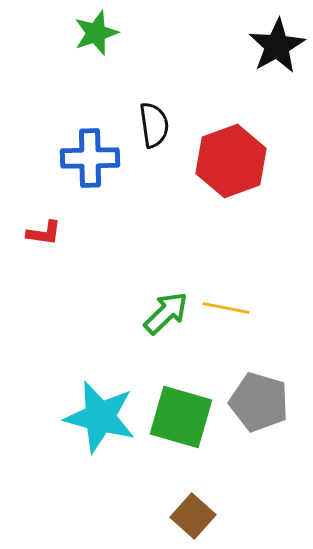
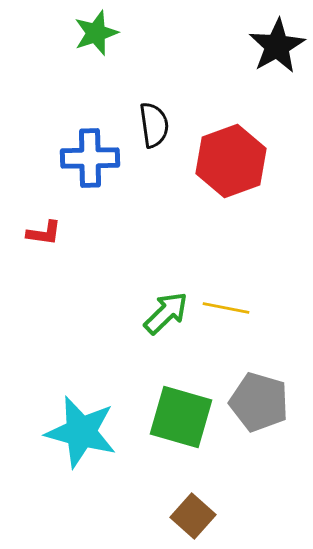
cyan star: moved 19 px left, 15 px down
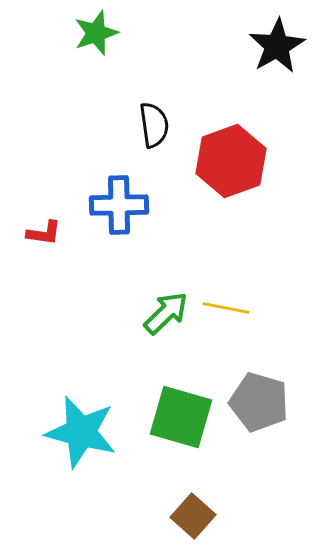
blue cross: moved 29 px right, 47 px down
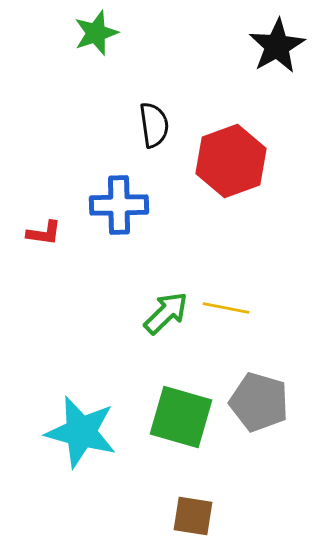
brown square: rotated 33 degrees counterclockwise
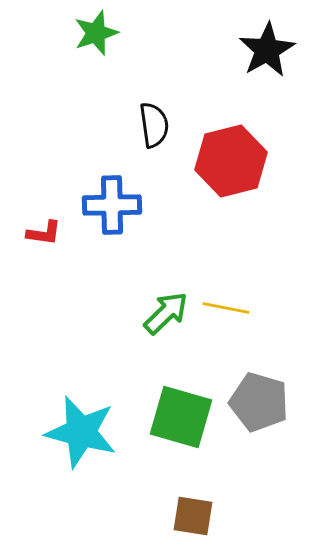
black star: moved 10 px left, 4 px down
red hexagon: rotated 6 degrees clockwise
blue cross: moved 7 px left
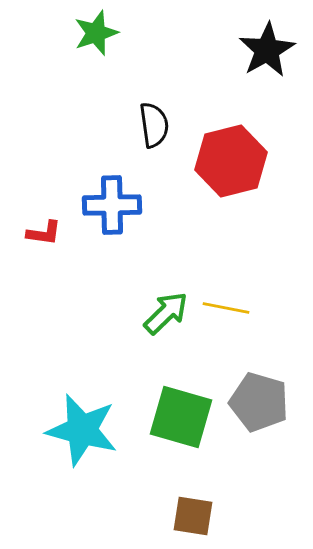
cyan star: moved 1 px right, 2 px up
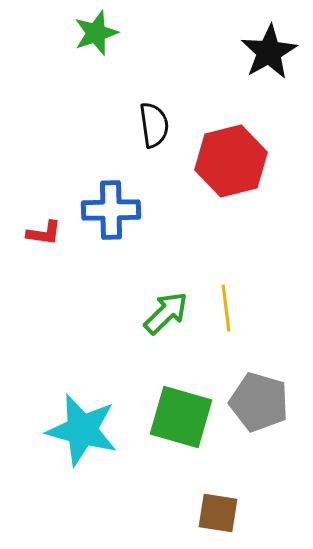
black star: moved 2 px right, 2 px down
blue cross: moved 1 px left, 5 px down
yellow line: rotated 72 degrees clockwise
brown square: moved 25 px right, 3 px up
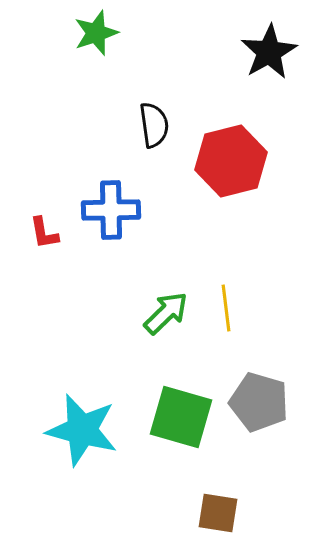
red L-shape: rotated 72 degrees clockwise
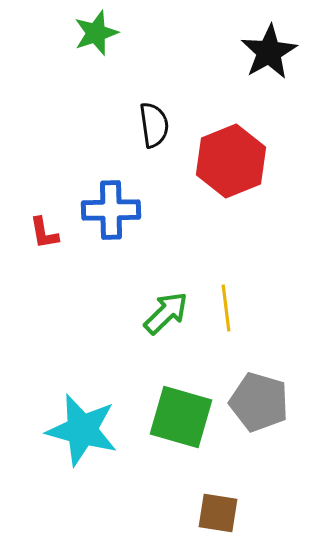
red hexagon: rotated 8 degrees counterclockwise
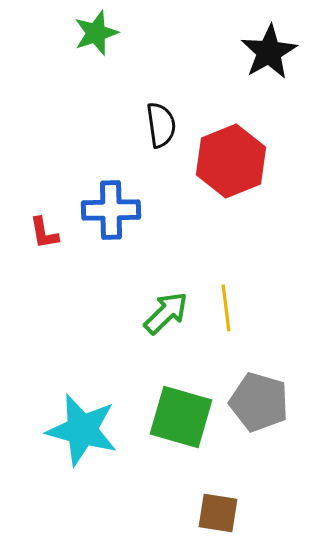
black semicircle: moved 7 px right
